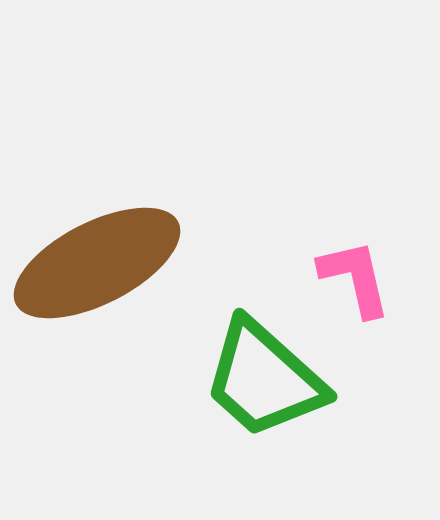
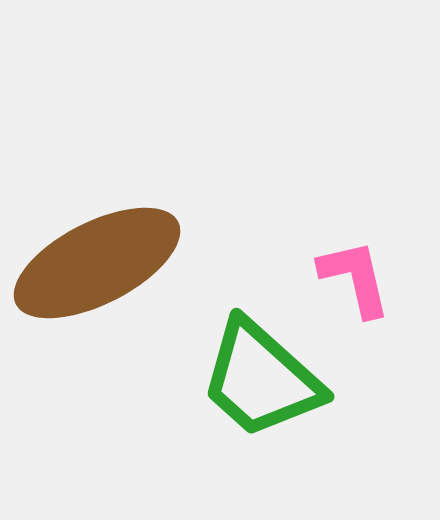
green trapezoid: moved 3 px left
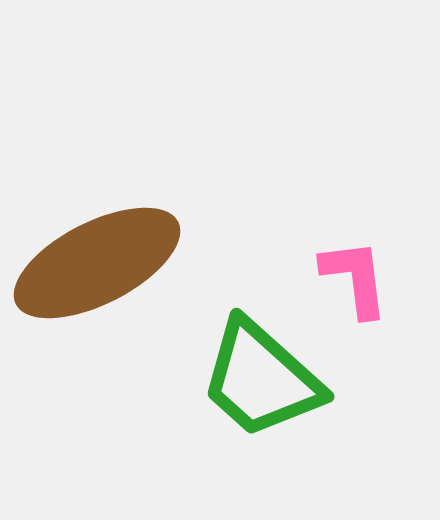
pink L-shape: rotated 6 degrees clockwise
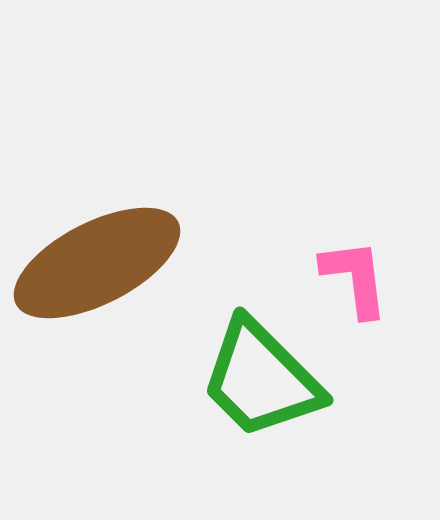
green trapezoid: rotated 3 degrees clockwise
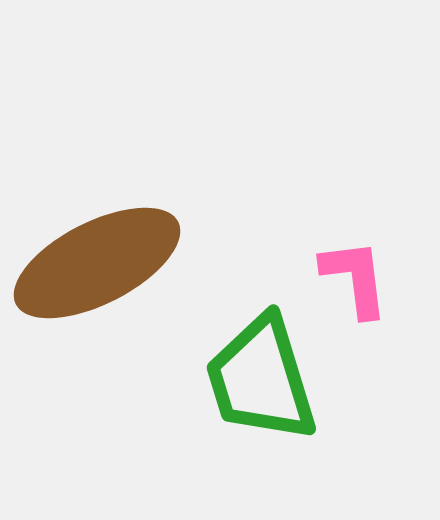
green trapezoid: rotated 28 degrees clockwise
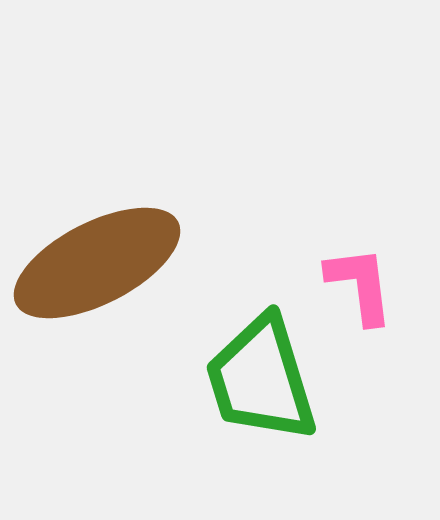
pink L-shape: moved 5 px right, 7 px down
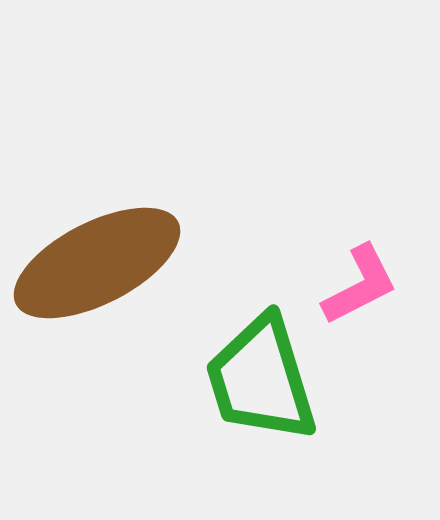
pink L-shape: rotated 70 degrees clockwise
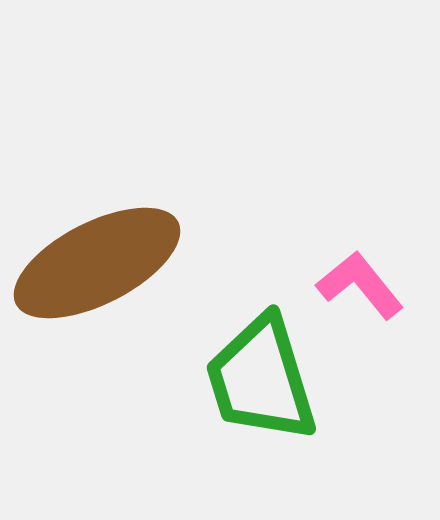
pink L-shape: rotated 102 degrees counterclockwise
